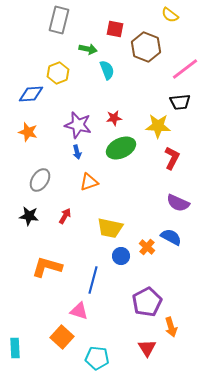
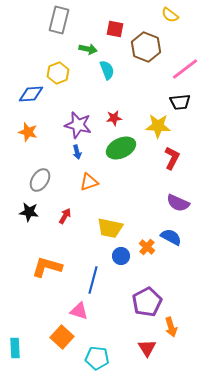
black star: moved 4 px up
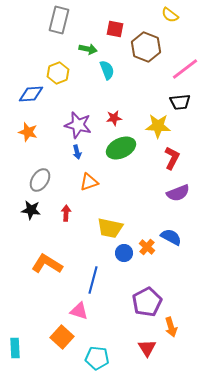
purple semicircle: moved 10 px up; rotated 45 degrees counterclockwise
black star: moved 2 px right, 2 px up
red arrow: moved 1 px right, 3 px up; rotated 28 degrees counterclockwise
blue circle: moved 3 px right, 3 px up
orange L-shape: moved 3 px up; rotated 16 degrees clockwise
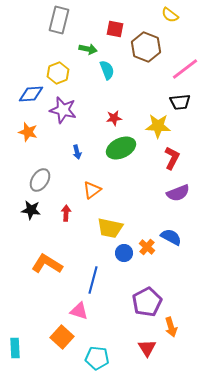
purple star: moved 15 px left, 15 px up
orange triangle: moved 3 px right, 8 px down; rotated 18 degrees counterclockwise
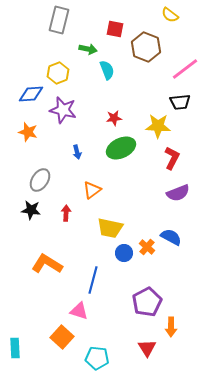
orange arrow: rotated 18 degrees clockwise
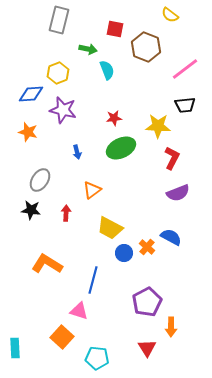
black trapezoid: moved 5 px right, 3 px down
yellow trapezoid: rotated 16 degrees clockwise
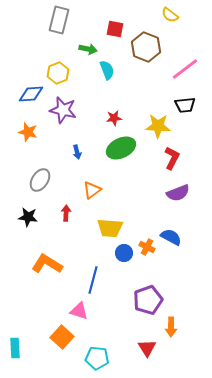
black star: moved 3 px left, 7 px down
yellow trapezoid: rotated 24 degrees counterclockwise
orange cross: rotated 14 degrees counterclockwise
purple pentagon: moved 1 px right, 2 px up; rotated 8 degrees clockwise
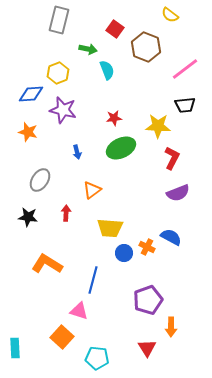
red square: rotated 24 degrees clockwise
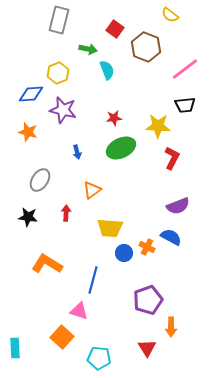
purple semicircle: moved 13 px down
cyan pentagon: moved 2 px right
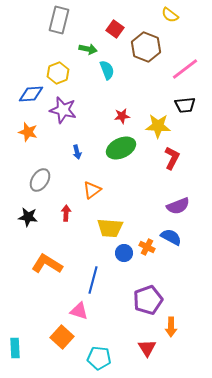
red star: moved 8 px right, 2 px up
